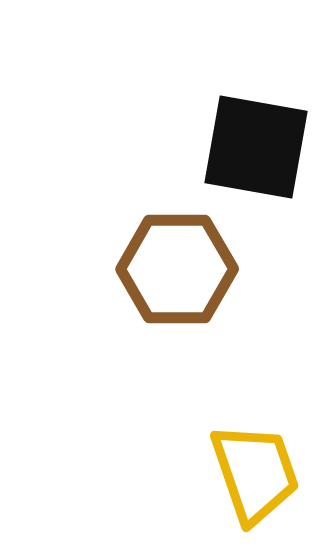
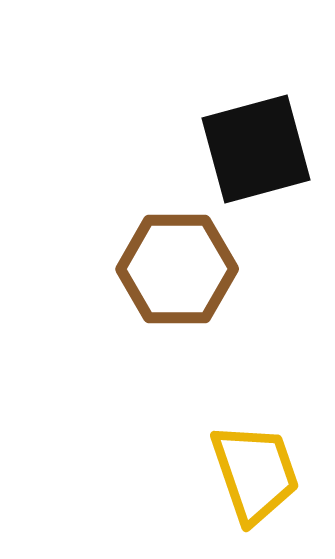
black square: moved 2 px down; rotated 25 degrees counterclockwise
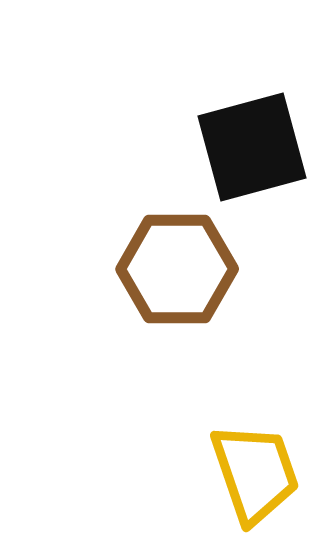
black square: moved 4 px left, 2 px up
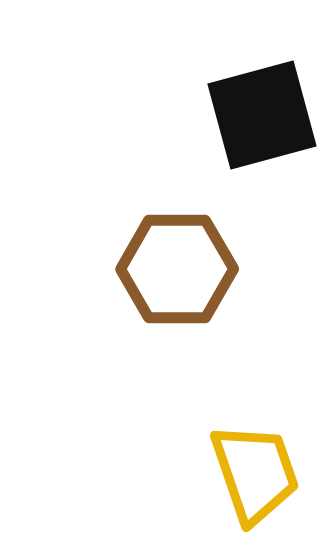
black square: moved 10 px right, 32 px up
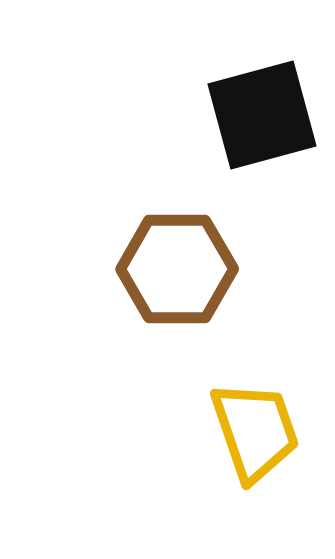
yellow trapezoid: moved 42 px up
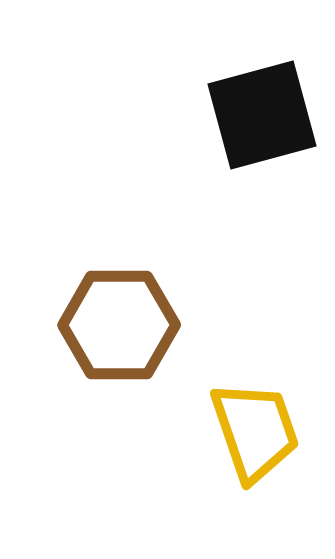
brown hexagon: moved 58 px left, 56 px down
